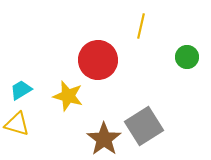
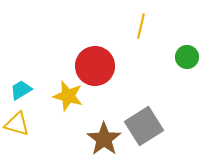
red circle: moved 3 px left, 6 px down
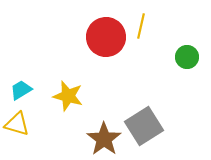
red circle: moved 11 px right, 29 px up
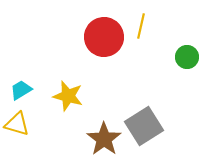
red circle: moved 2 px left
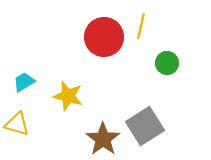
green circle: moved 20 px left, 6 px down
cyan trapezoid: moved 3 px right, 8 px up
gray square: moved 1 px right
brown star: moved 1 px left
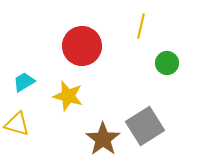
red circle: moved 22 px left, 9 px down
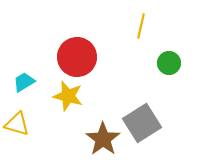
red circle: moved 5 px left, 11 px down
green circle: moved 2 px right
gray square: moved 3 px left, 3 px up
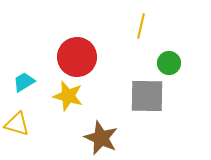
gray square: moved 5 px right, 27 px up; rotated 33 degrees clockwise
brown star: moved 2 px left, 1 px up; rotated 12 degrees counterclockwise
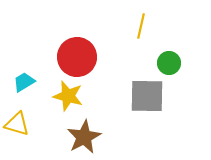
brown star: moved 17 px left, 1 px up; rotated 20 degrees clockwise
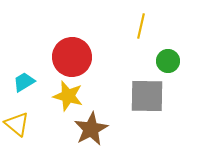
red circle: moved 5 px left
green circle: moved 1 px left, 2 px up
yellow triangle: rotated 24 degrees clockwise
brown star: moved 7 px right, 8 px up
